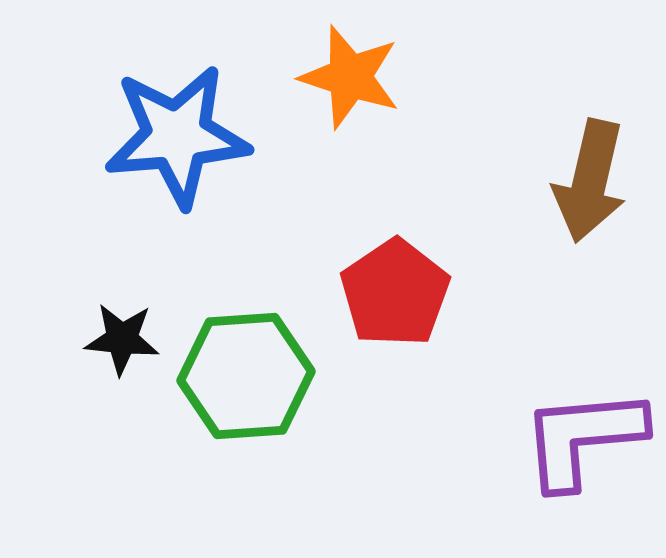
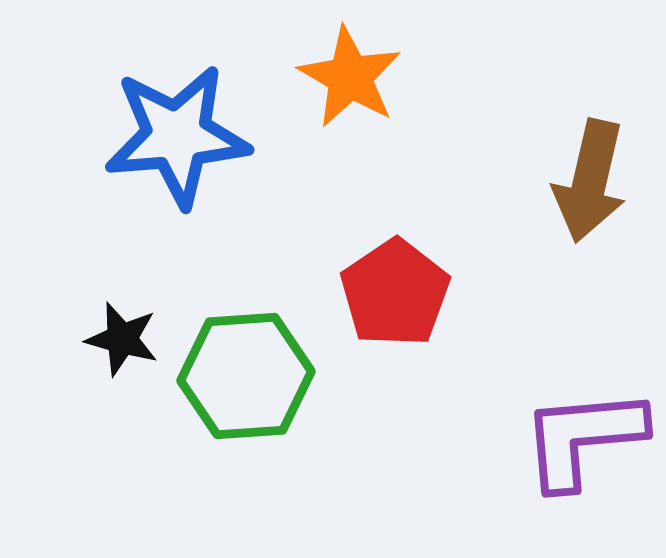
orange star: rotated 12 degrees clockwise
black star: rotated 10 degrees clockwise
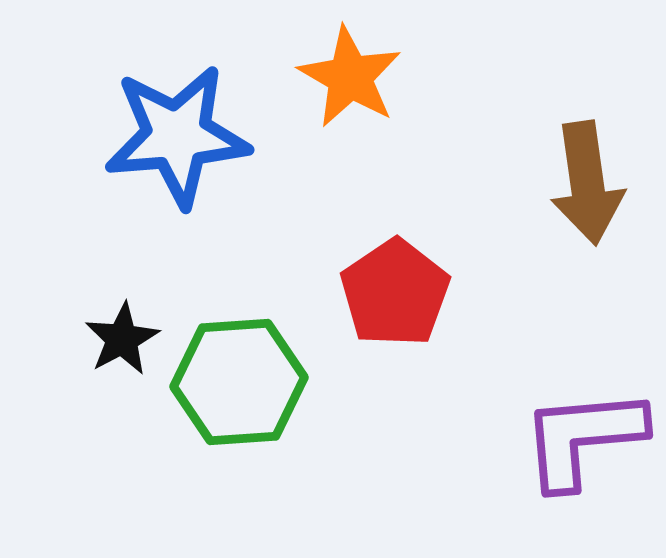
brown arrow: moved 3 px left, 2 px down; rotated 21 degrees counterclockwise
black star: rotated 28 degrees clockwise
green hexagon: moved 7 px left, 6 px down
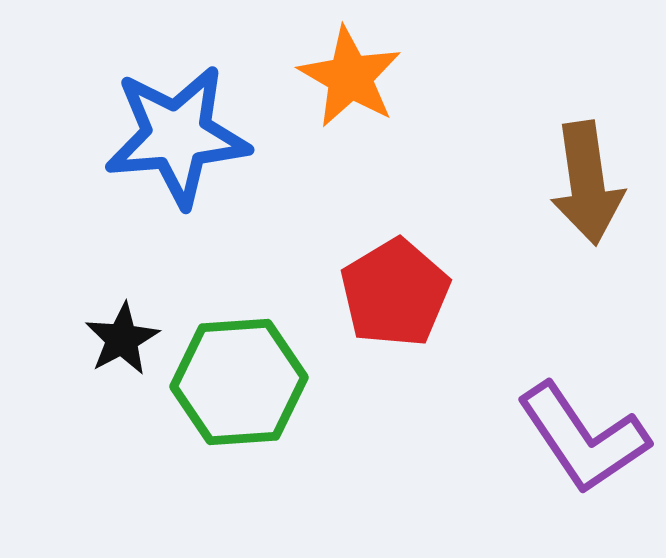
red pentagon: rotated 3 degrees clockwise
purple L-shape: rotated 119 degrees counterclockwise
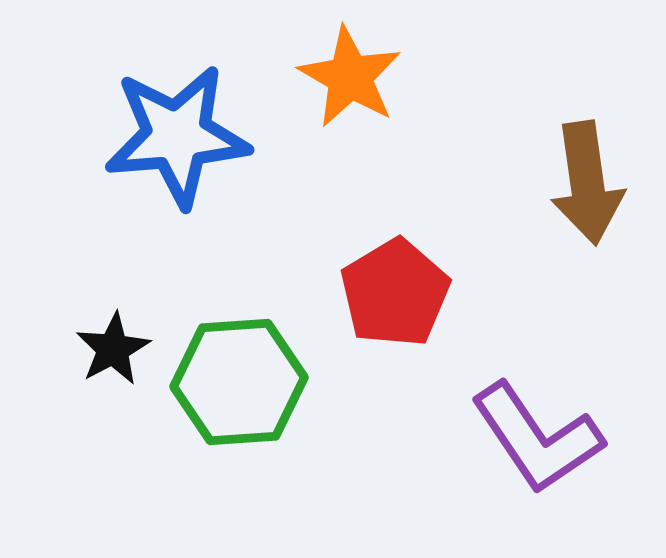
black star: moved 9 px left, 10 px down
purple L-shape: moved 46 px left
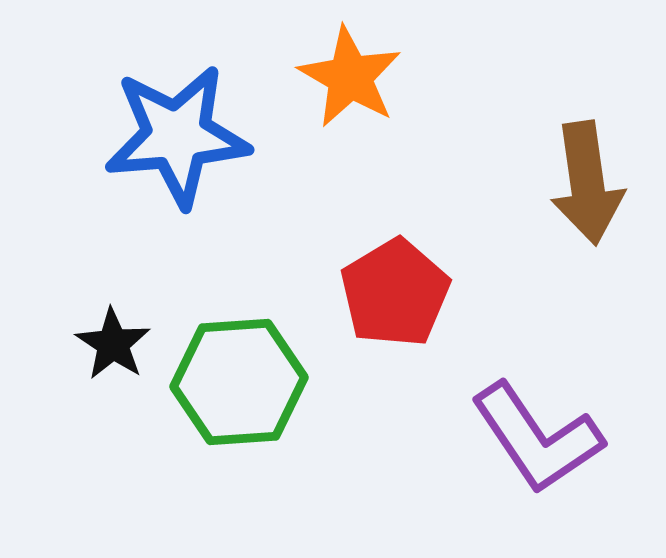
black star: moved 5 px up; rotated 10 degrees counterclockwise
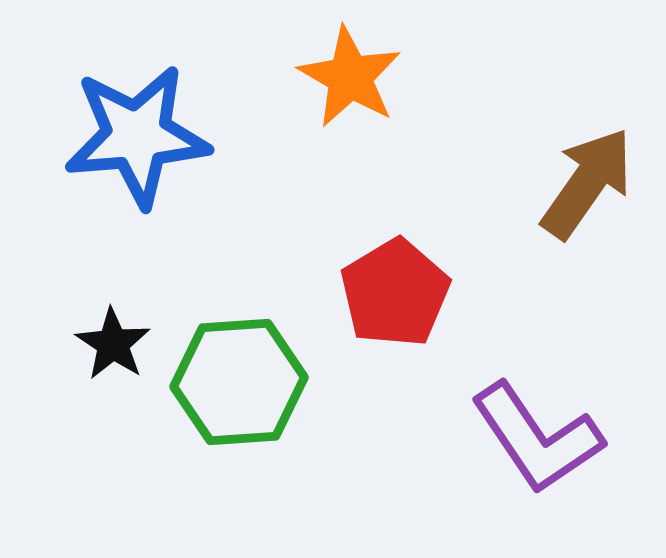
blue star: moved 40 px left
brown arrow: rotated 137 degrees counterclockwise
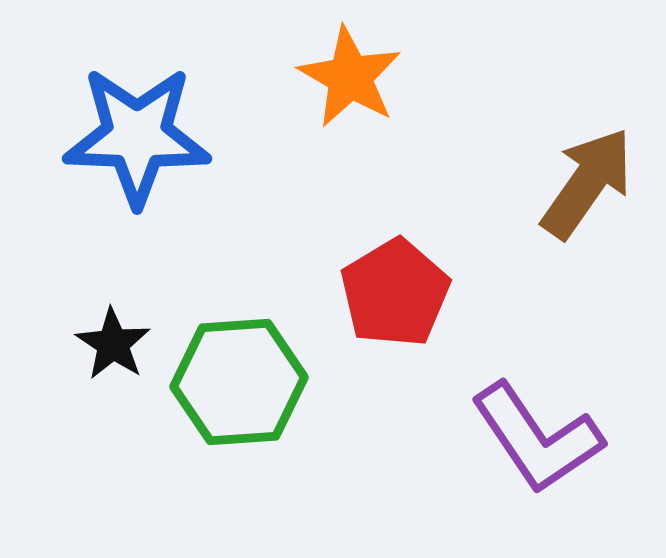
blue star: rotated 7 degrees clockwise
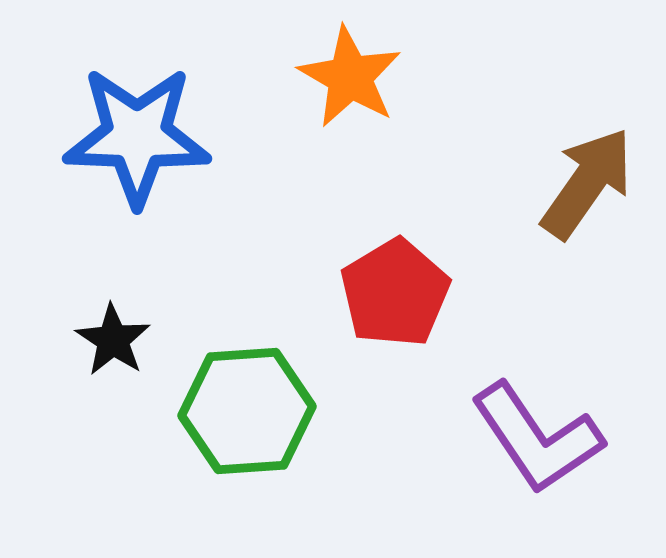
black star: moved 4 px up
green hexagon: moved 8 px right, 29 px down
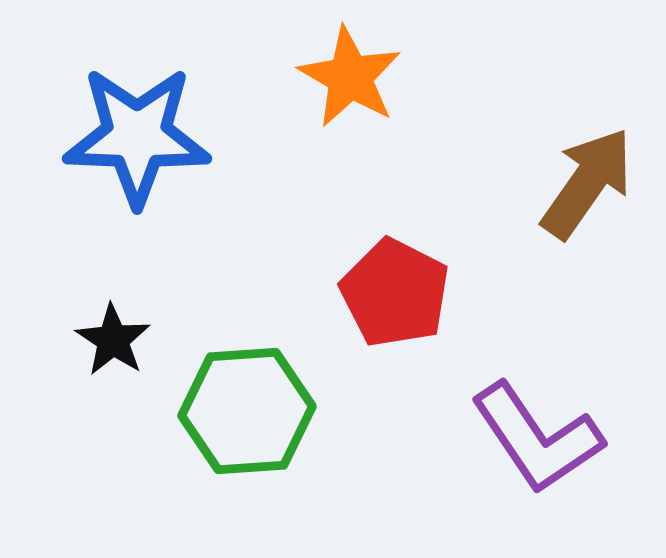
red pentagon: rotated 14 degrees counterclockwise
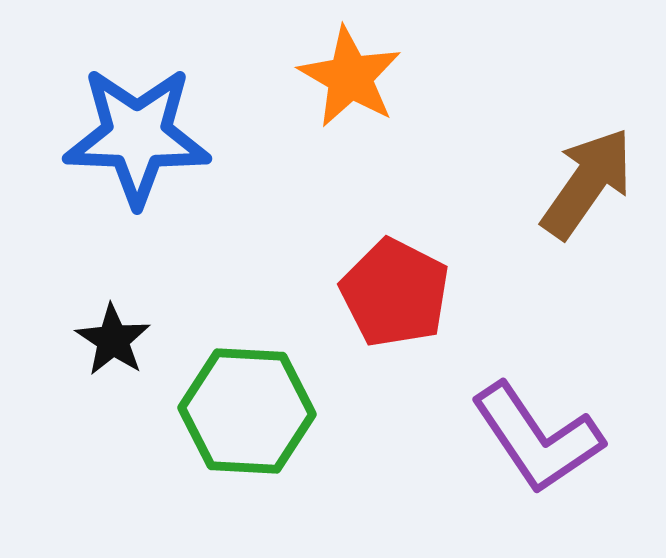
green hexagon: rotated 7 degrees clockwise
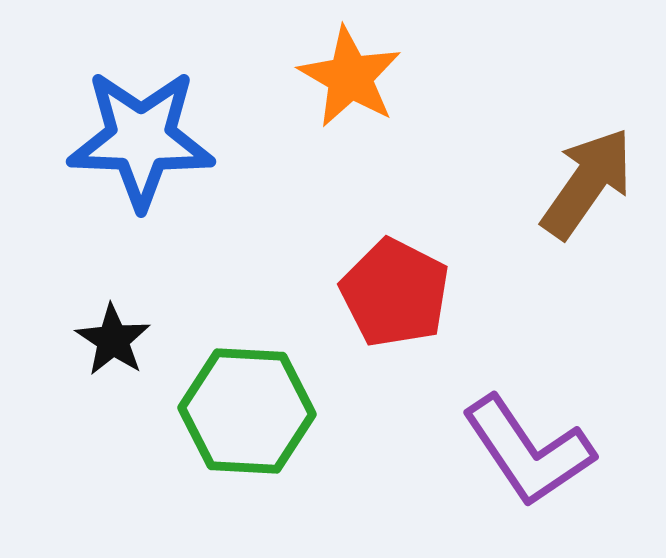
blue star: moved 4 px right, 3 px down
purple L-shape: moved 9 px left, 13 px down
